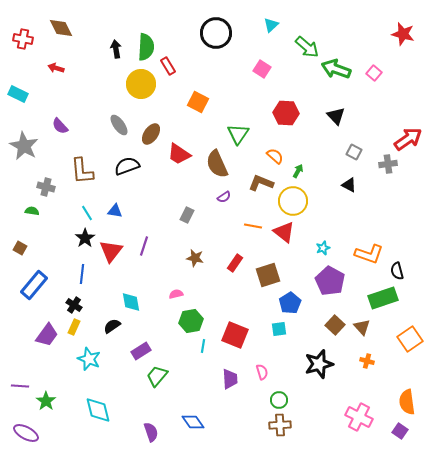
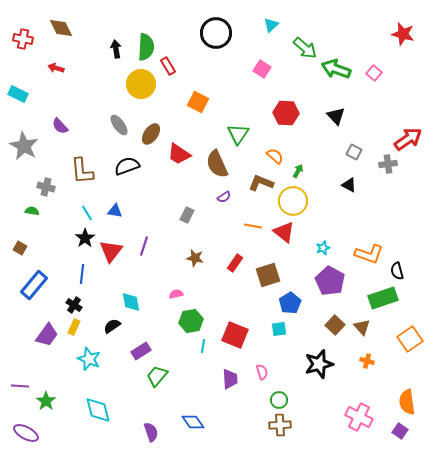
green arrow at (307, 47): moved 2 px left, 1 px down
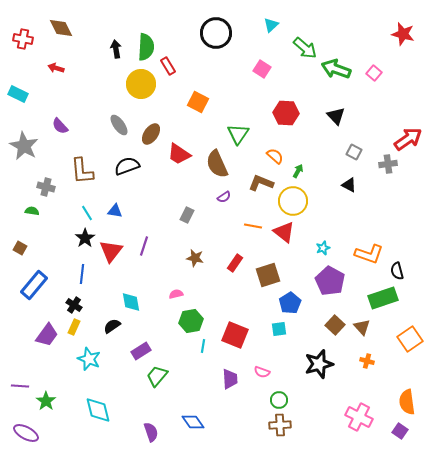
pink semicircle at (262, 372): rotated 126 degrees clockwise
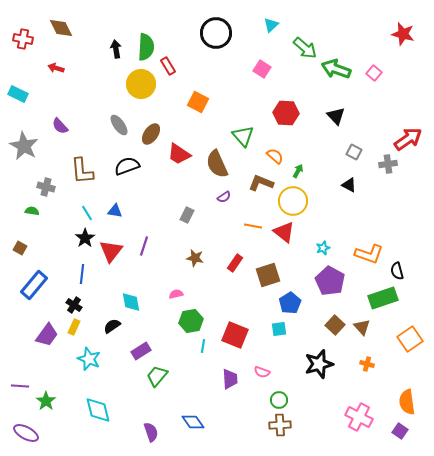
green triangle at (238, 134): moved 5 px right, 2 px down; rotated 15 degrees counterclockwise
orange cross at (367, 361): moved 3 px down
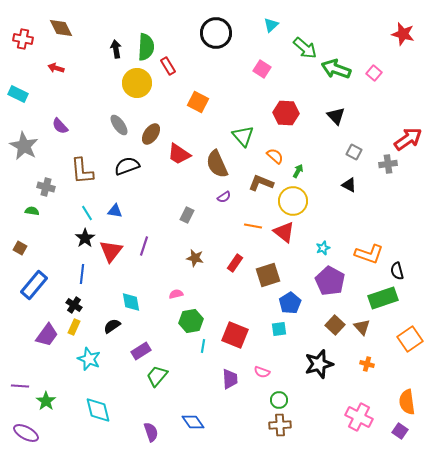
yellow circle at (141, 84): moved 4 px left, 1 px up
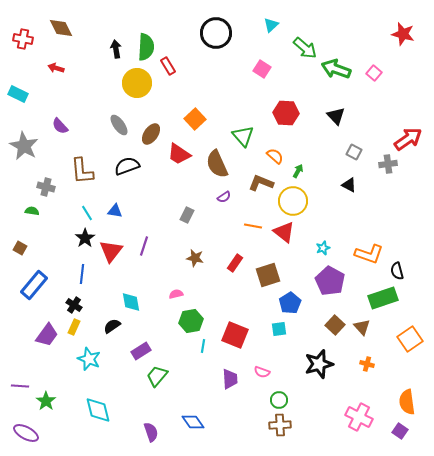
orange square at (198, 102): moved 3 px left, 17 px down; rotated 20 degrees clockwise
